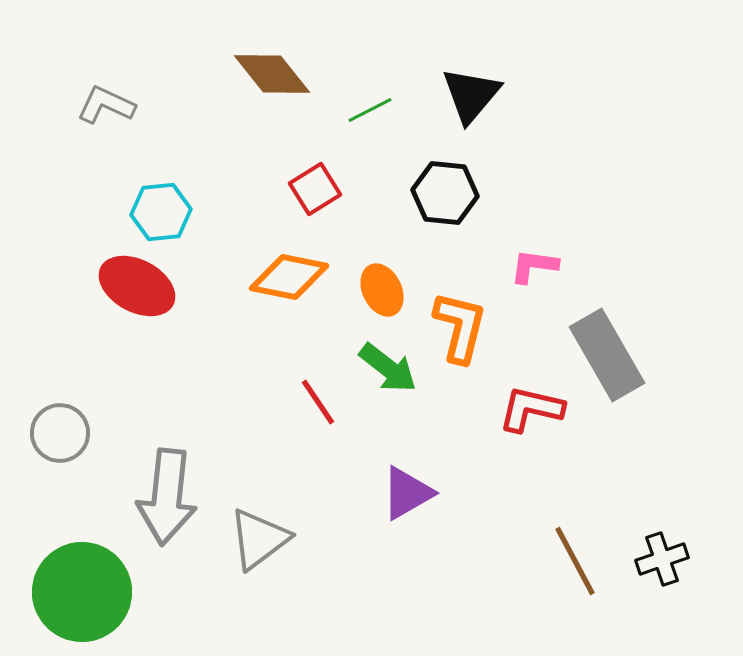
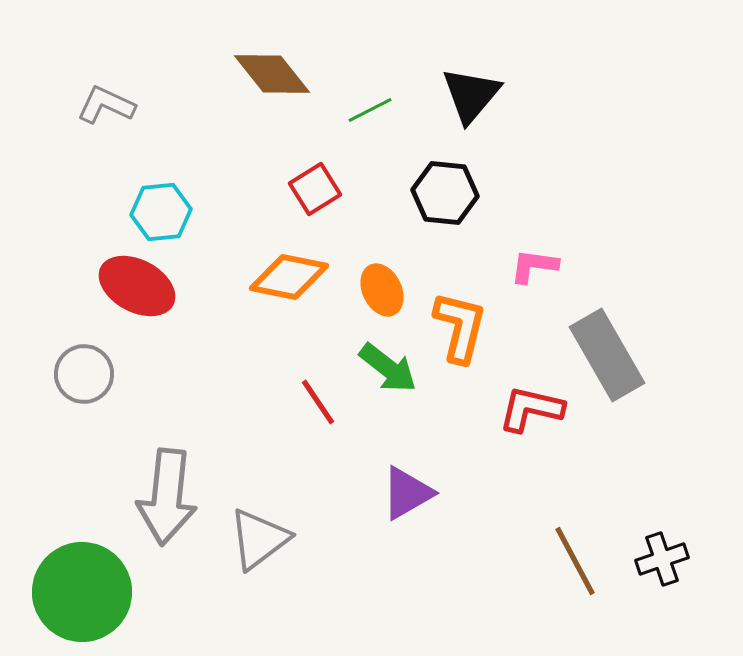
gray circle: moved 24 px right, 59 px up
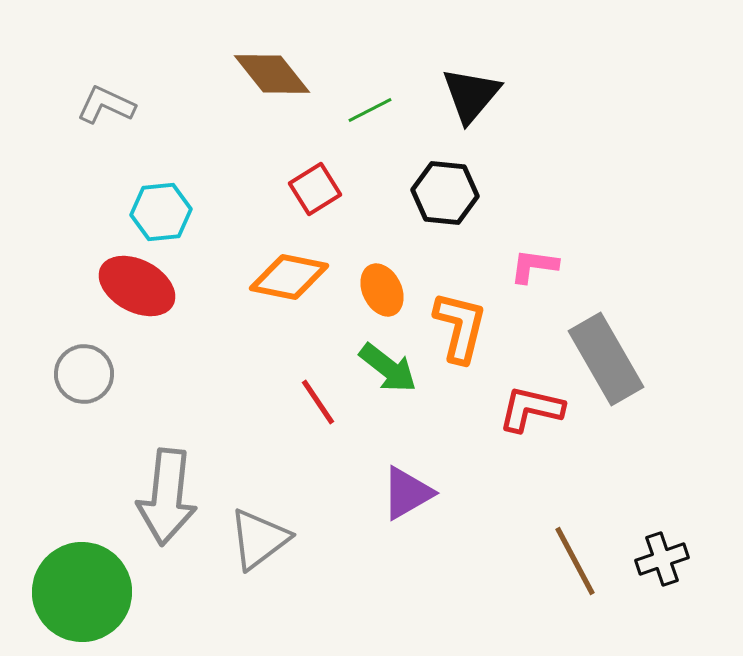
gray rectangle: moved 1 px left, 4 px down
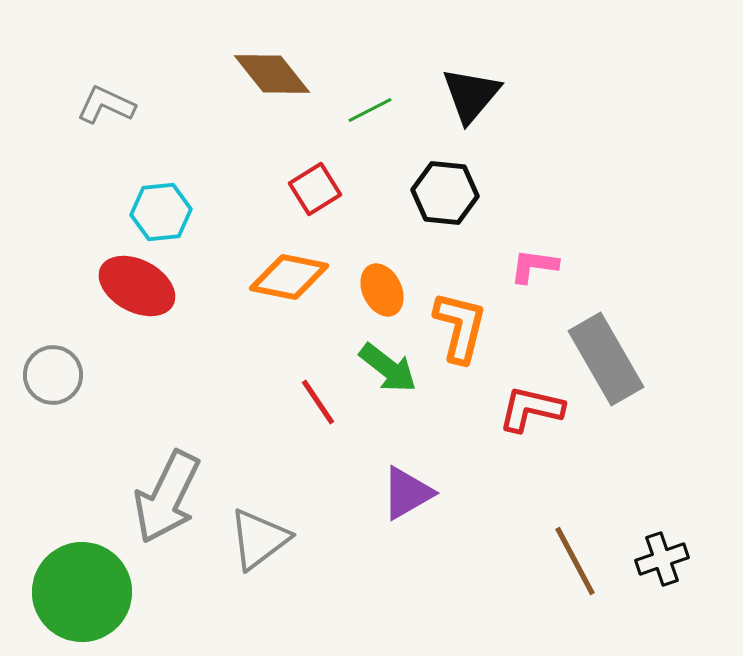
gray circle: moved 31 px left, 1 px down
gray arrow: rotated 20 degrees clockwise
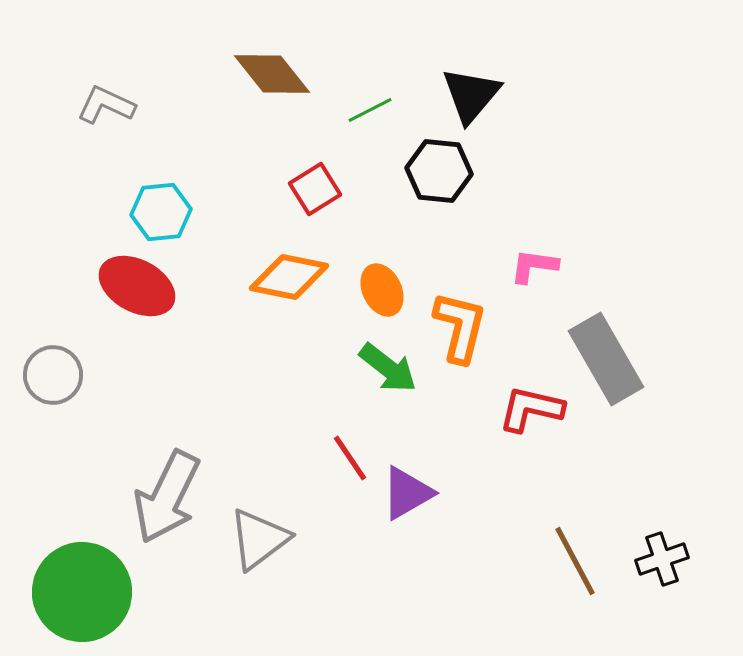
black hexagon: moved 6 px left, 22 px up
red line: moved 32 px right, 56 px down
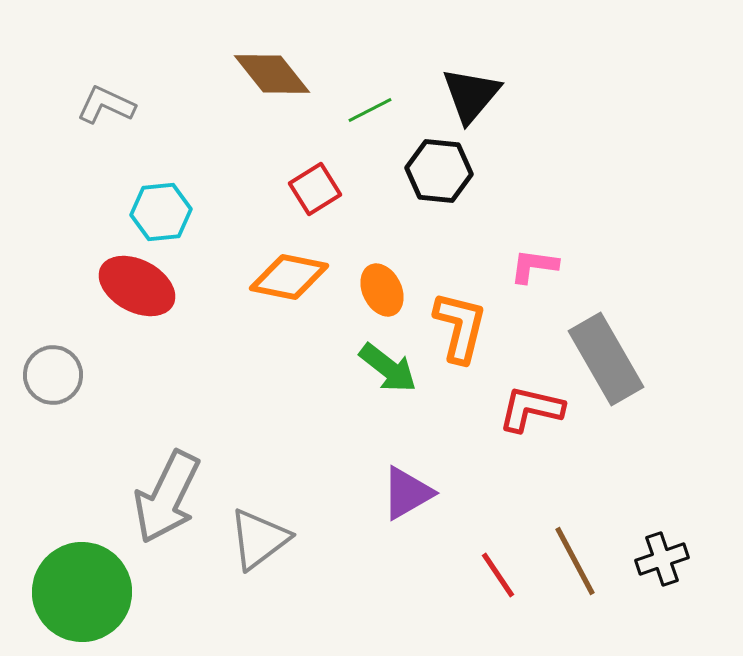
red line: moved 148 px right, 117 px down
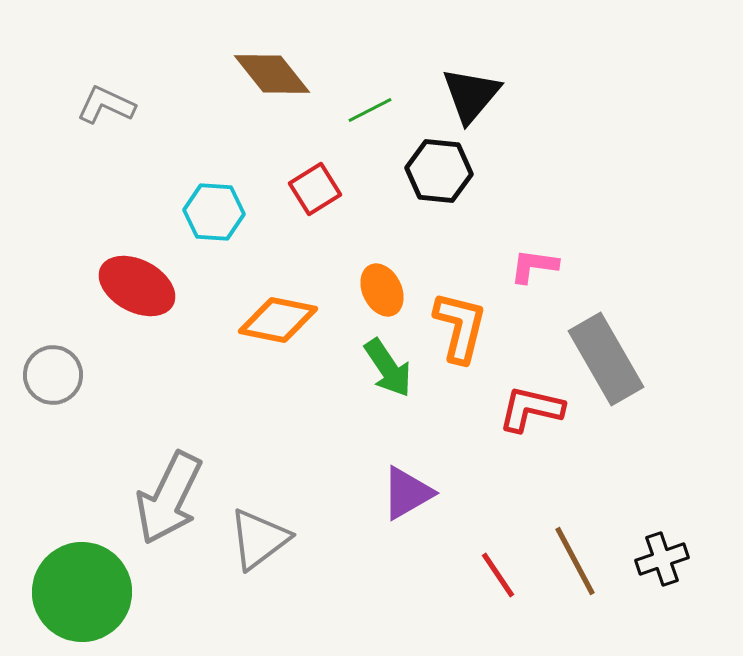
cyan hexagon: moved 53 px right; rotated 10 degrees clockwise
orange diamond: moved 11 px left, 43 px down
green arrow: rotated 18 degrees clockwise
gray arrow: moved 2 px right, 1 px down
